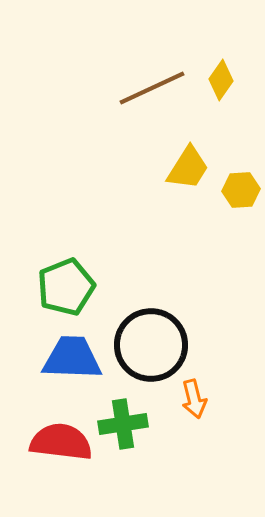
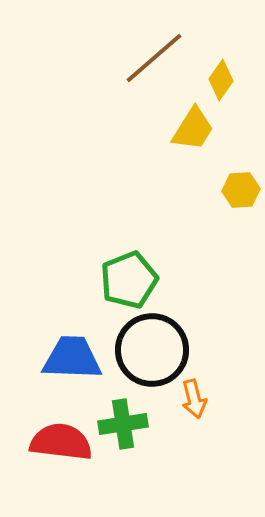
brown line: moved 2 px right, 30 px up; rotated 16 degrees counterclockwise
yellow trapezoid: moved 5 px right, 39 px up
green pentagon: moved 63 px right, 7 px up
black circle: moved 1 px right, 5 px down
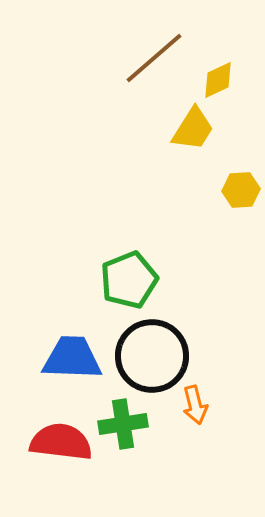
yellow diamond: moved 3 px left; rotated 30 degrees clockwise
black circle: moved 6 px down
orange arrow: moved 1 px right, 6 px down
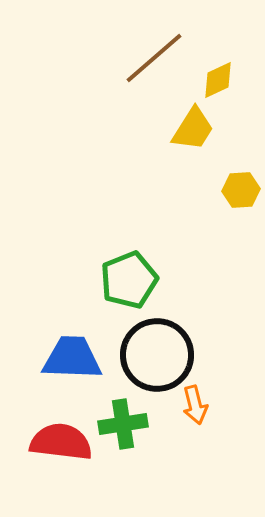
black circle: moved 5 px right, 1 px up
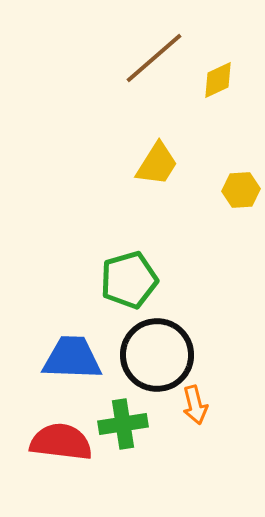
yellow trapezoid: moved 36 px left, 35 px down
green pentagon: rotated 6 degrees clockwise
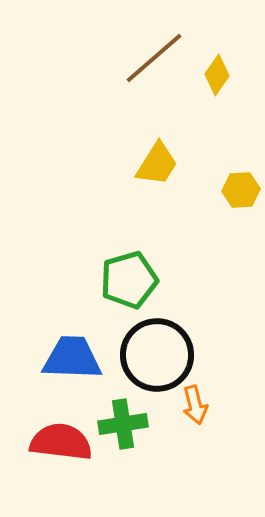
yellow diamond: moved 1 px left, 5 px up; rotated 30 degrees counterclockwise
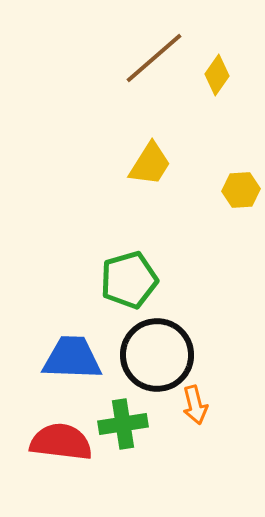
yellow trapezoid: moved 7 px left
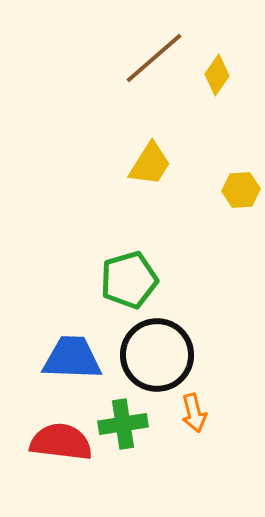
orange arrow: moved 1 px left, 8 px down
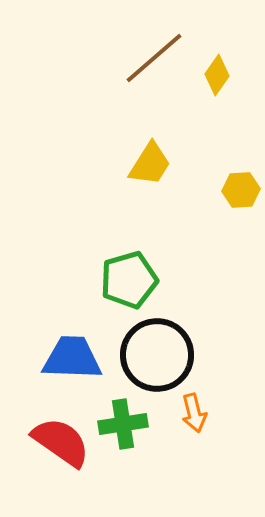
red semicircle: rotated 28 degrees clockwise
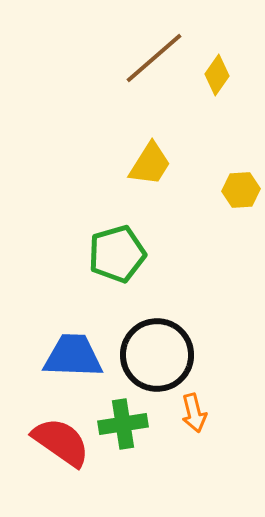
green pentagon: moved 12 px left, 26 px up
blue trapezoid: moved 1 px right, 2 px up
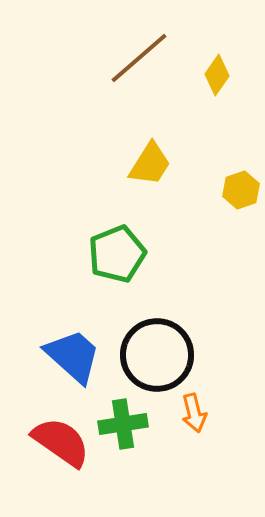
brown line: moved 15 px left
yellow hexagon: rotated 15 degrees counterclockwise
green pentagon: rotated 6 degrees counterclockwise
blue trapezoid: rotated 40 degrees clockwise
